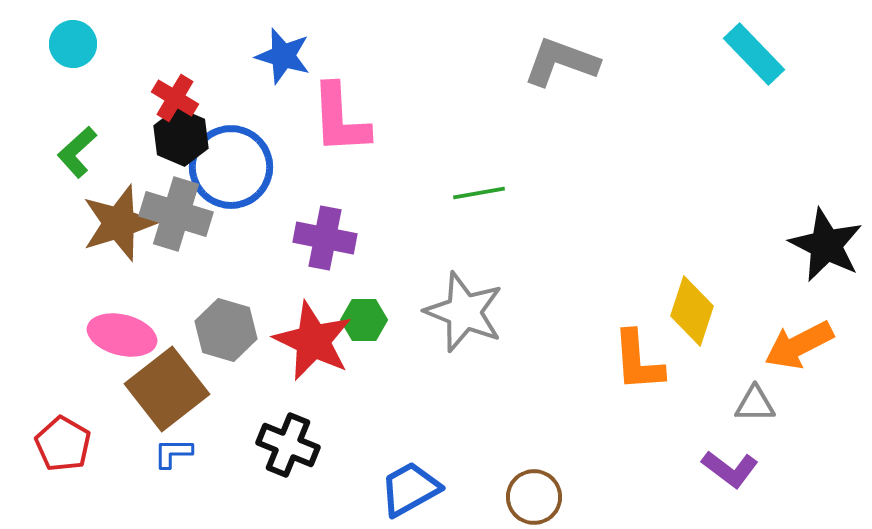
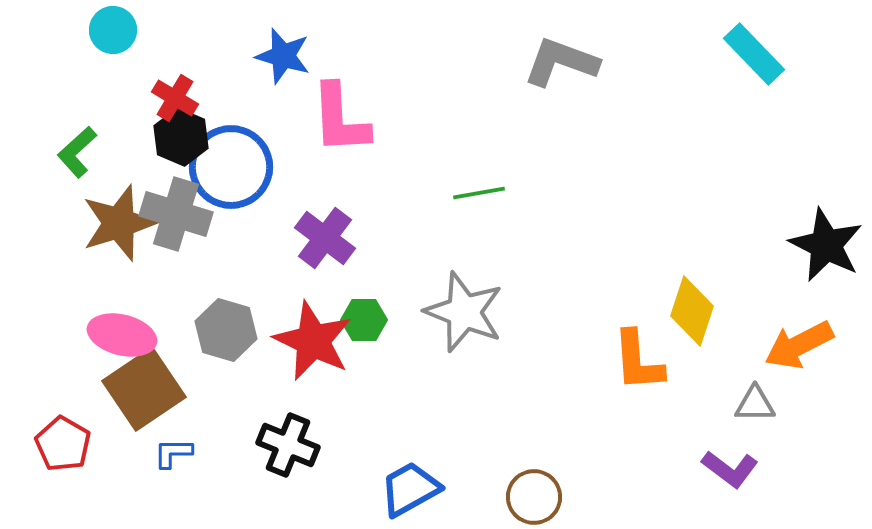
cyan circle: moved 40 px right, 14 px up
purple cross: rotated 26 degrees clockwise
brown square: moved 23 px left; rotated 4 degrees clockwise
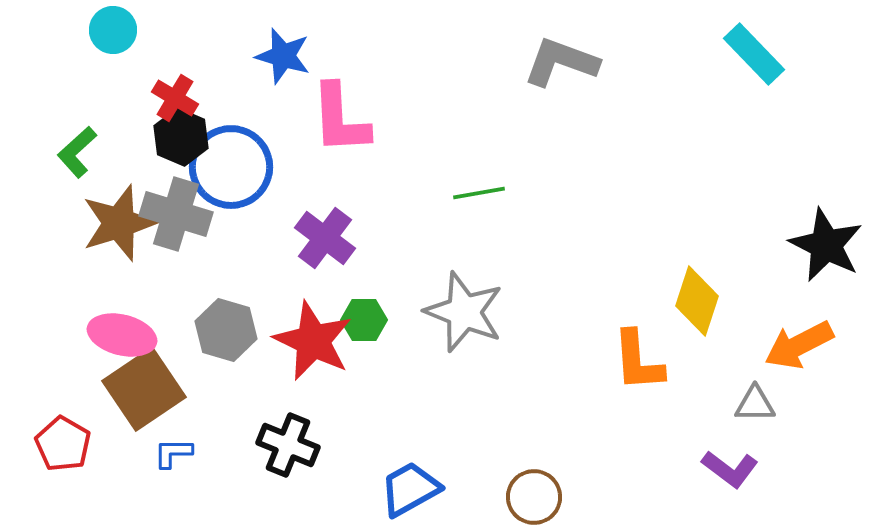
yellow diamond: moved 5 px right, 10 px up
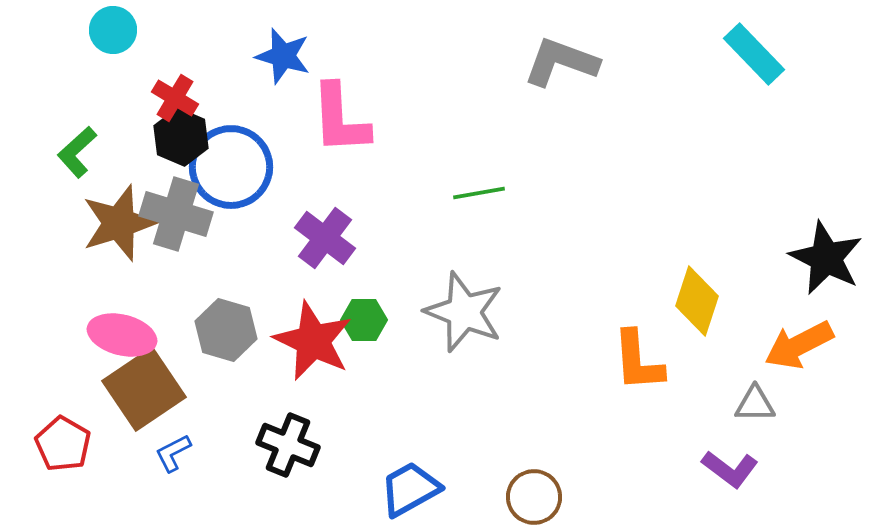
black star: moved 13 px down
blue L-shape: rotated 27 degrees counterclockwise
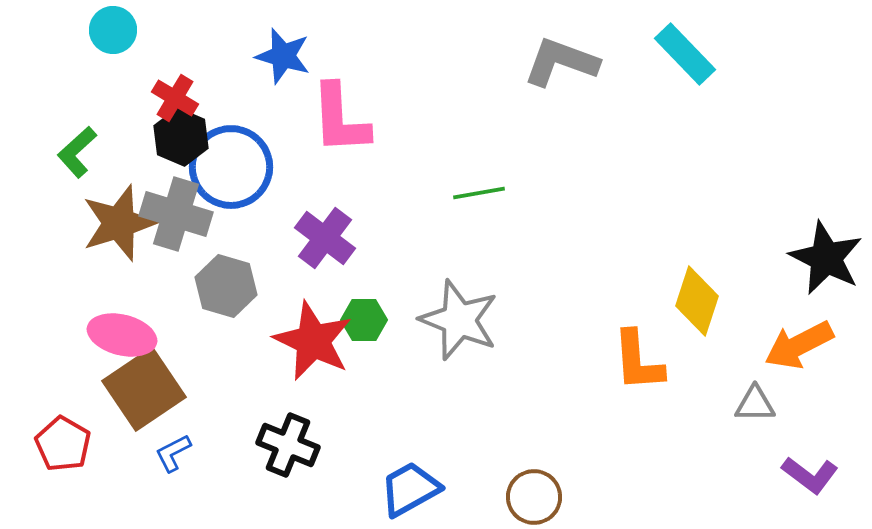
cyan rectangle: moved 69 px left
gray star: moved 5 px left, 8 px down
gray hexagon: moved 44 px up
purple L-shape: moved 80 px right, 6 px down
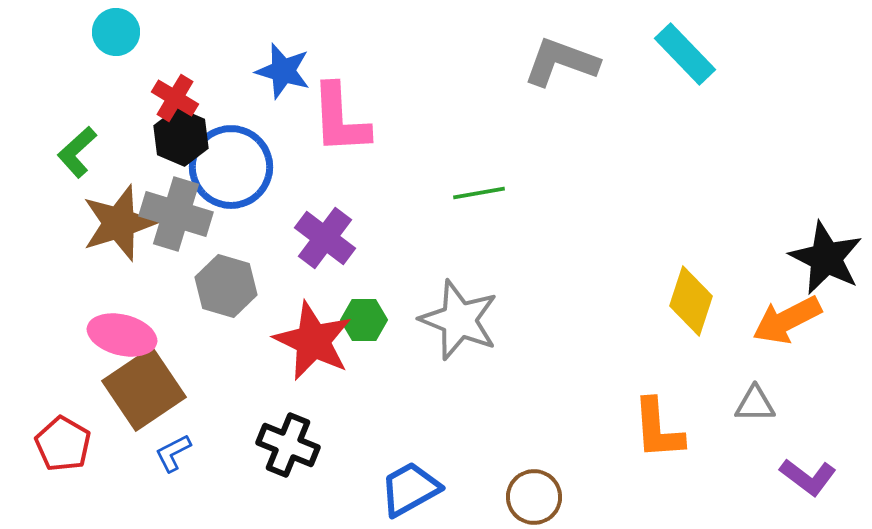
cyan circle: moved 3 px right, 2 px down
blue star: moved 15 px down
yellow diamond: moved 6 px left
orange arrow: moved 12 px left, 25 px up
orange L-shape: moved 20 px right, 68 px down
purple L-shape: moved 2 px left, 2 px down
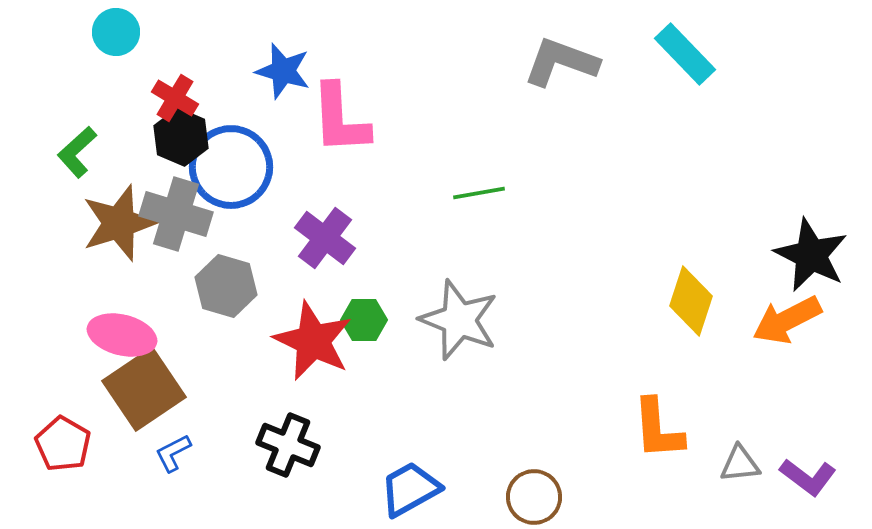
black star: moved 15 px left, 3 px up
gray triangle: moved 15 px left, 60 px down; rotated 6 degrees counterclockwise
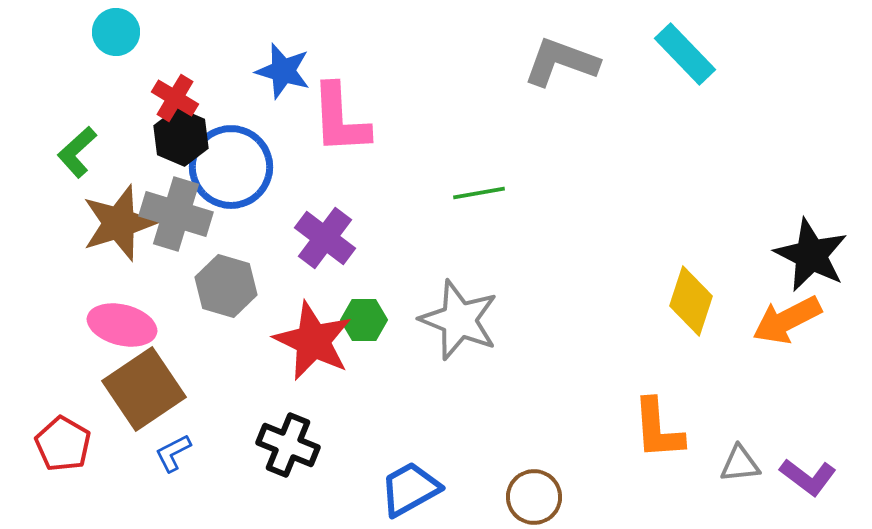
pink ellipse: moved 10 px up
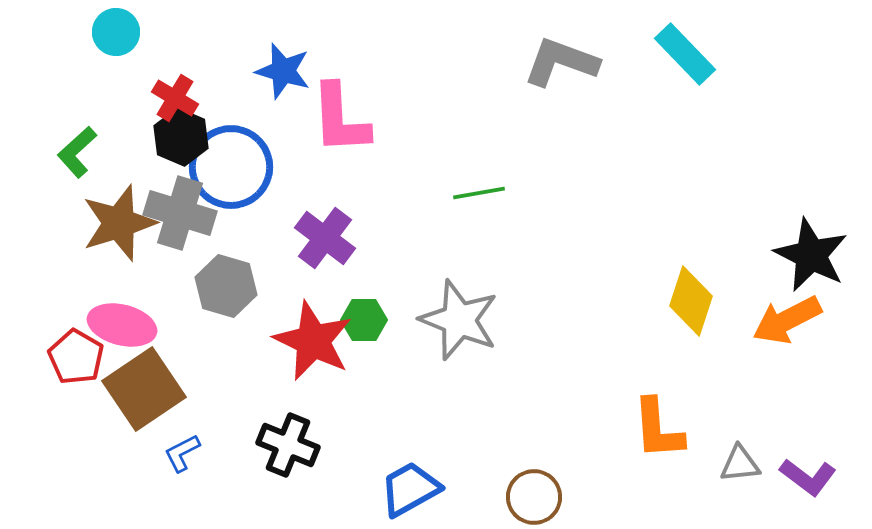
gray cross: moved 4 px right, 1 px up
red pentagon: moved 13 px right, 87 px up
blue L-shape: moved 9 px right
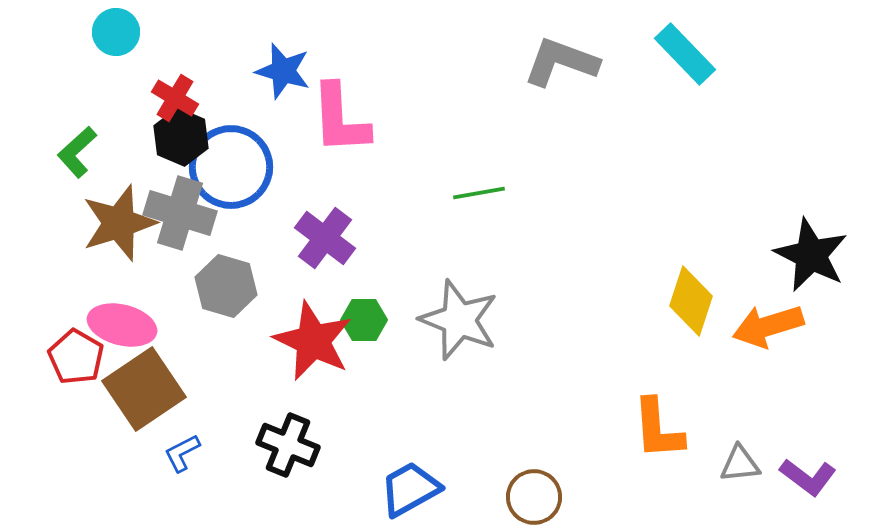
orange arrow: moved 19 px left, 6 px down; rotated 10 degrees clockwise
